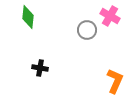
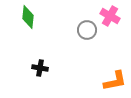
orange L-shape: rotated 55 degrees clockwise
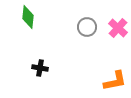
pink cross: moved 8 px right, 12 px down; rotated 12 degrees clockwise
gray circle: moved 3 px up
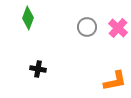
green diamond: moved 1 px down; rotated 15 degrees clockwise
black cross: moved 2 px left, 1 px down
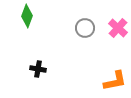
green diamond: moved 1 px left, 2 px up
gray circle: moved 2 px left, 1 px down
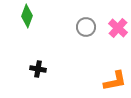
gray circle: moved 1 px right, 1 px up
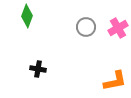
pink cross: rotated 18 degrees clockwise
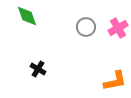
green diamond: rotated 40 degrees counterclockwise
black cross: rotated 21 degrees clockwise
